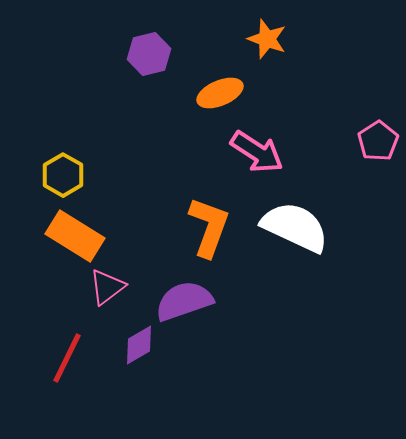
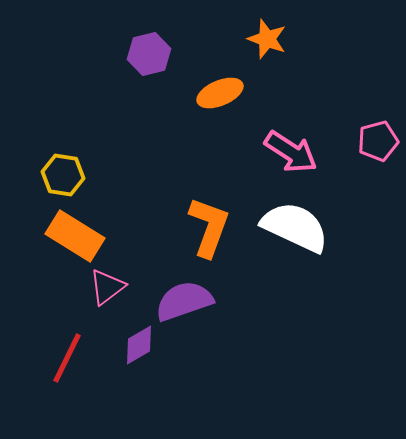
pink pentagon: rotated 18 degrees clockwise
pink arrow: moved 34 px right
yellow hexagon: rotated 21 degrees counterclockwise
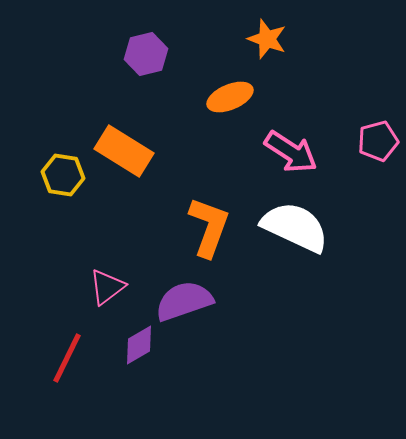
purple hexagon: moved 3 px left
orange ellipse: moved 10 px right, 4 px down
orange rectangle: moved 49 px right, 85 px up
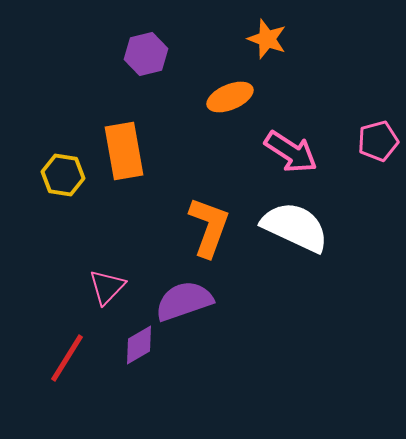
orange rectangle: rotated 48 degrees clockwise
pink triangle: rotated 9 degrees counterclockwise
red line: rotated 6 degrees clockwise
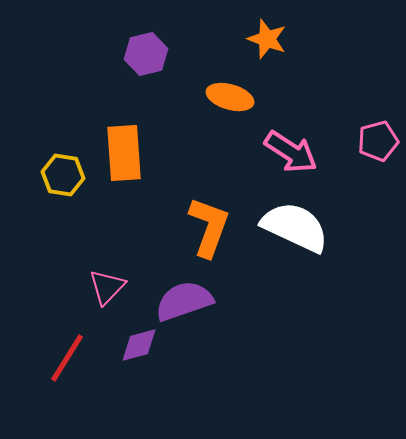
orange ellipse: rotated 39 degrees clockwise
orange rectangle: moved 2 px down; rotated 6 degrees clockwise
purple diamond: rotated 15 degrees clockwise
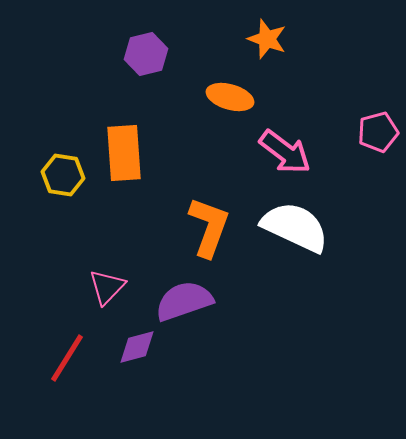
pink pentagon: moved 9 px up
pink arrow: moved 6 px left; rotated 4 degrees clockwise
purple diamond: moved 2 px left, 2 px down
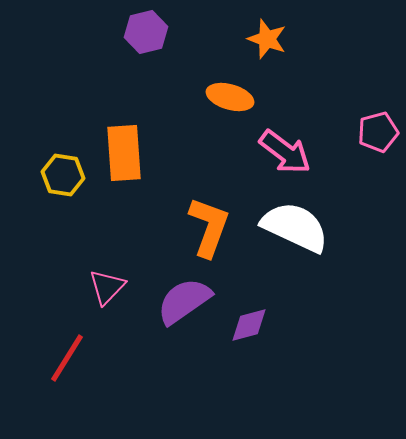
purple hexagon: moved 22 px up
purple semicircle: rotated 16 degrees counterclockwise
purple diamond: moved 112 px right, 22 px up
